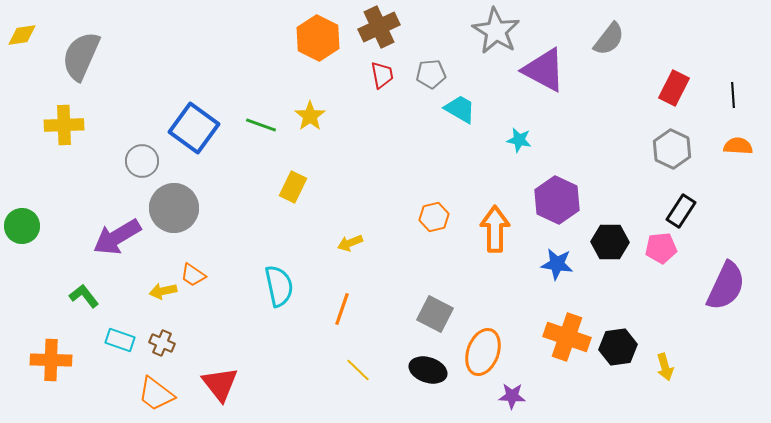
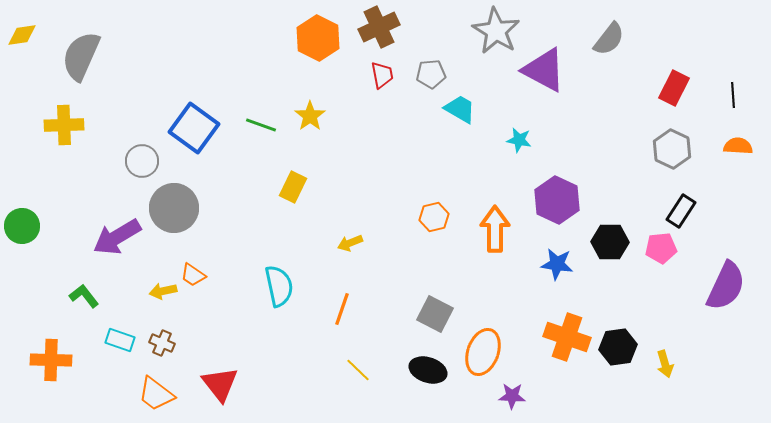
yellow arrow at (665, 367): moved 3 px up
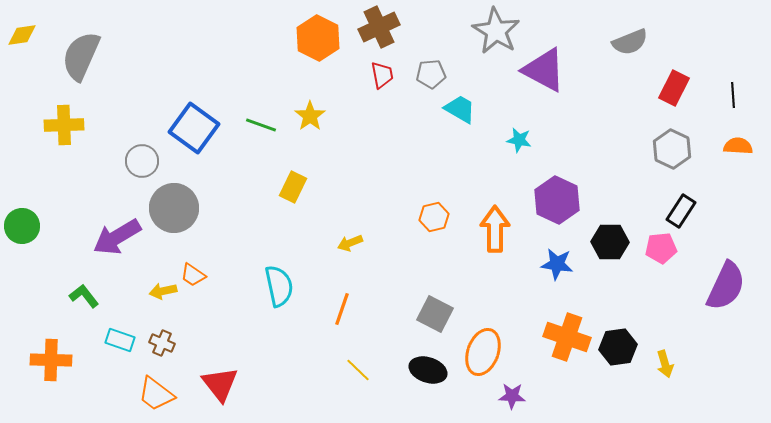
gray semicircle at (609, 39): moved 21 px right, 3 px down; rotated 30 degrees clockwise
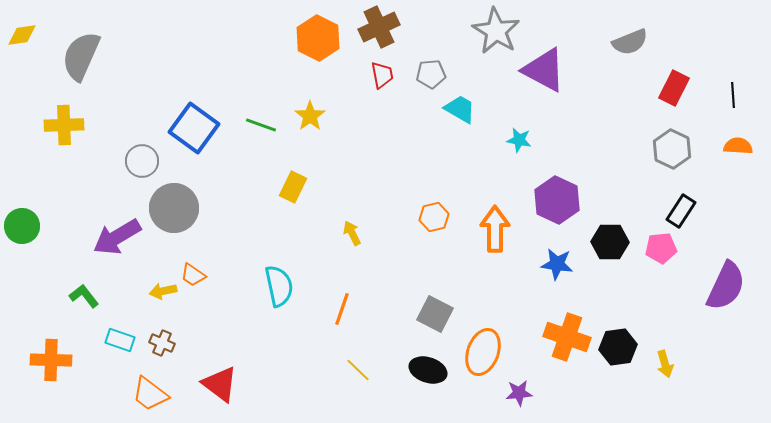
yellow arrow at (350, 243): moved 2 px right, 10 px up; rotated 85 degrees clockwise
red triangle at (220, 384): rotated 15 degrees counterclockwise
orange trapezoid at (156, 394): moved 6 px left
purple star at (512, 396): moved 7 px right, 3 px up; rotated 8 degrees counterclockwise
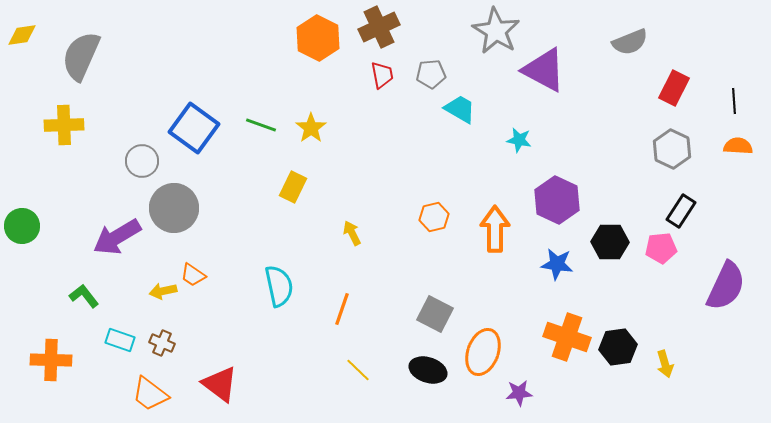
black line at (733, 95): moved 1 px right, 6 px down
yellow star at (310, 116): moved 1 px right, 12 px down
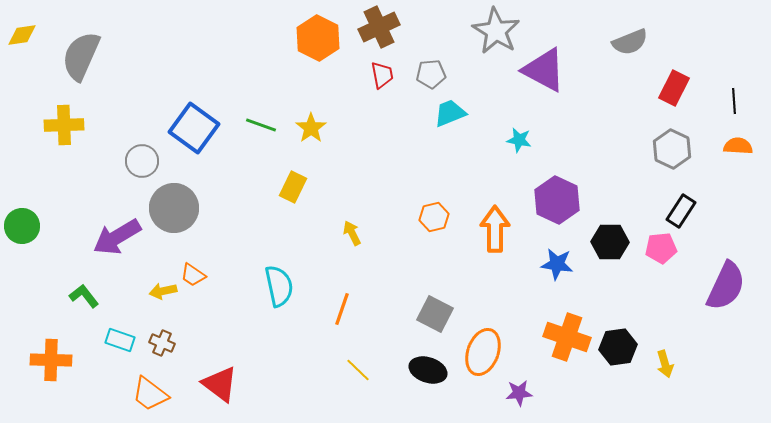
cyan trapezoid at (460, 109): moved 10 px left, 4 px down; rotated 52 degrees counterclockwise
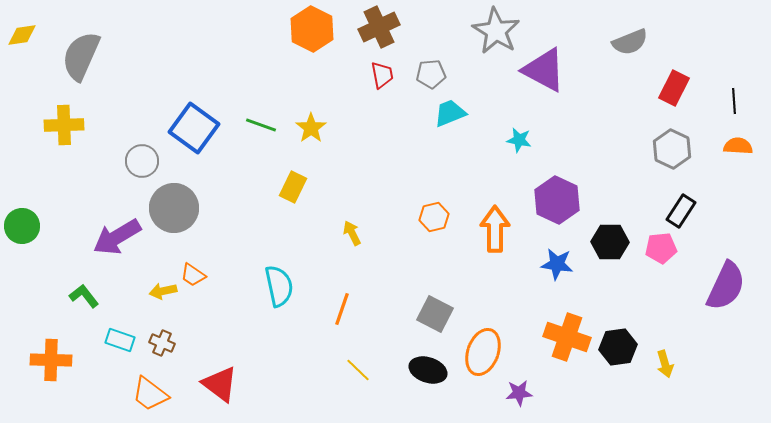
orange hexagon at (318, 38): moved 6 px left, 9 px up
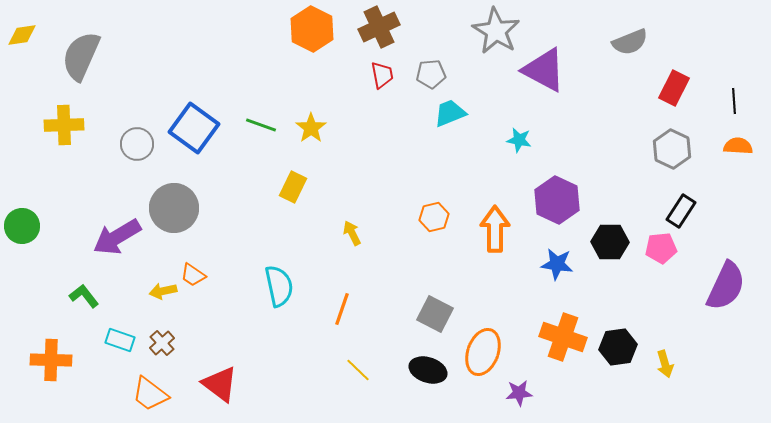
gray circle at (142, 161): moved 5 px left, 17 px up
orange cross at (567, 337): moved 4 px left
brown cross at (162, 343): rotated 25 degrees clockwise
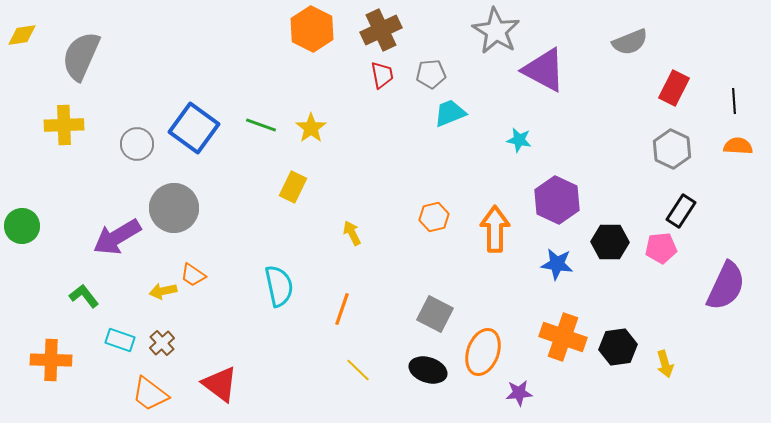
brown cross at (379, 27): moved 2 px right, 3 px down
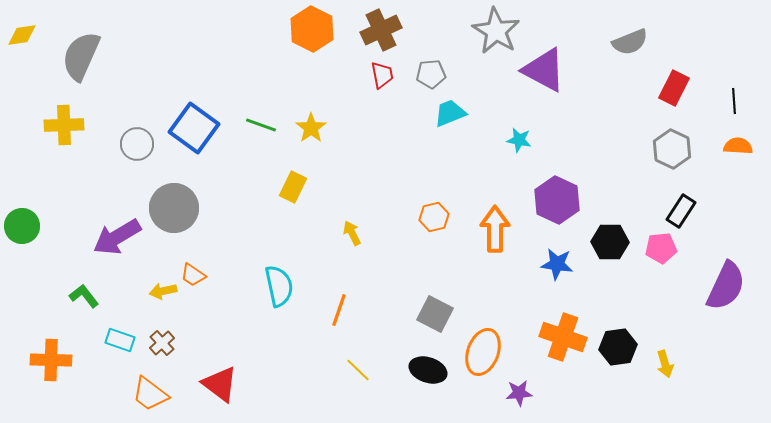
orange line at (342, 309): moved 3 px left, 1 px down
